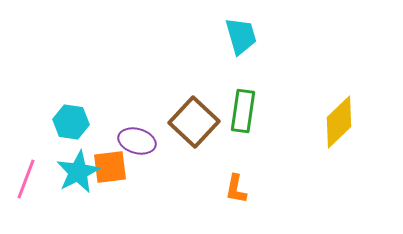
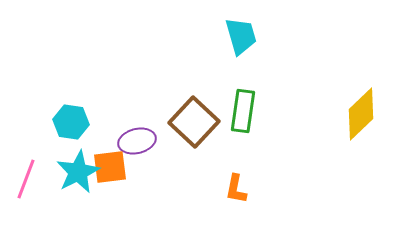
yellow diamond: moved 22 px right, 8 px up
purple ellipse: rotated 30 degrees counterclockwise
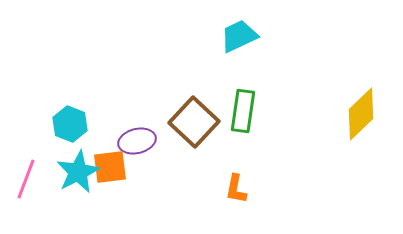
cyan trapezoid: moved 2 px left; rotated 99 degrees counterclockwise
cyan hexagon: moved 1 px left, 2 px down; rotated 12 degrees clockwise
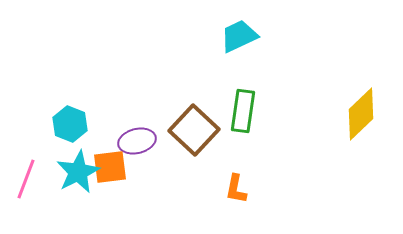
brown square: moved 8 px down
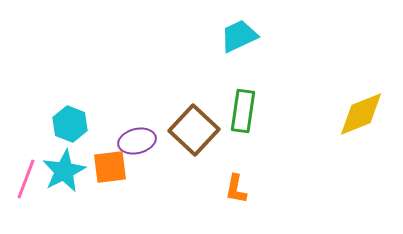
yellow diamond: rotated 22 degrees clockwise
cyan star: moved 14 px left, 1 px up
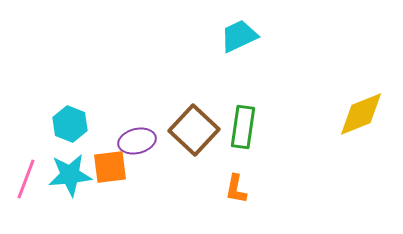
green rectangle: moved 16 px down
cyan star: moved 6 px right, 4 px down; rotated 21 degrees clockwise
